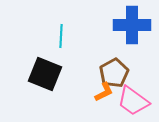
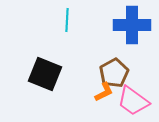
cyan line: moved 6 px right, 16 px up
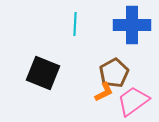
cyan line: moved 8 px right, 4 px down
black square: moved 2 px left, 1 px up
pink trapezoid: rotated 108 degrees clockwise
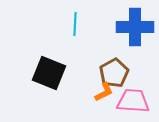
blue cross: moved 3 px right, 2 px down
black square: moved 6 px right
pink trapezoid: rotated 40 degrees clockwise
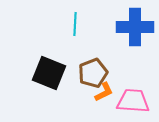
brown pentagon: moved 21 px left; rotated 8 degrees clockwise
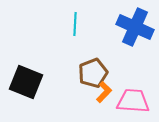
blue cross: rotated 24 degrees clockwise
black square: moved 23 px left, 9 px down
orange L-shape: rotated 20 degrees counterclockwise
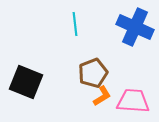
cyan line: rotated 10 degrees counterclockwise
orange L-shape: moved 2 px left, 4 px down; rotated 15 degrees clockwise
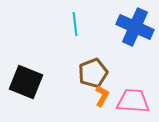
orange L-shape: rotated 30 degrees counterclockwise
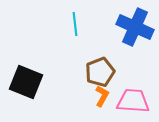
brown pentagon: moved 7 px right, 1 px up
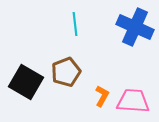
brown pentagon: moved 34 px left
black square: rotated 8 degrees clockwise
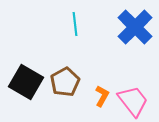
blue cross: rotated 21 degrees clockwise
brown pentagon: moved 1 px left, 10 px down; rotated 8 degrees counterclockwise
pink trapezoid: rotated 48 degrees clockwise
